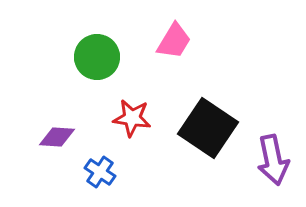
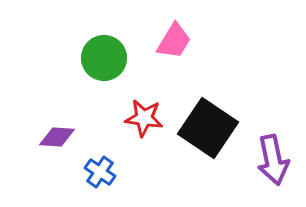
green circle: moved 7 px right, 1 px down
red star: moved 12 px right
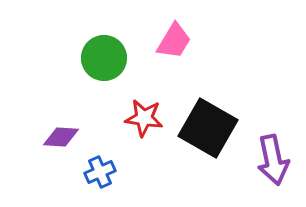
black square: rotated 4 degrees counterclockwise
purple diamond: moved 4 px right
blue cross: rotated 32 degrees clockwise
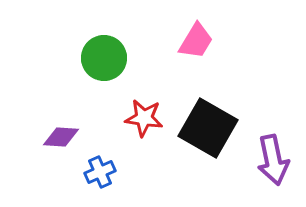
pink trapezoid: moved 22 px right
